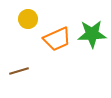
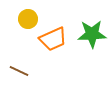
orange trapezoid: moved 4 px left
brown line: rotated 42 degrees clockwise
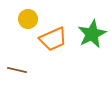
green star: rotated 24 degrees counterclockwise
brown line: moved 2 px left, 1 px up; rotated 12 degrees counterclockwise
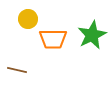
green star: moved 1 px down
orange trapezoid: rotated 24 degrees clockwise
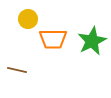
green star: moved 6 px down
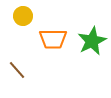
yellow circle: moved 5 px left, 3 px up
brown line: rotated 36 degrees clockwise
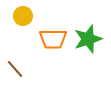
green star: moved 4 px left, 2 px up; rotated 8 degrees clockwise
brown line: moved 2 px left, 1 px up
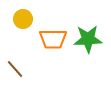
yellow circle: moved 3 px down
green star: rotated 16 degrees clockwise
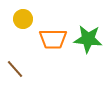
green star: rotated 8 degrees clockwise
